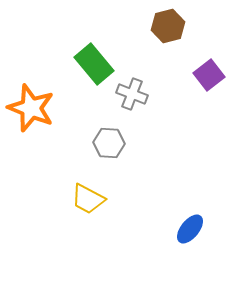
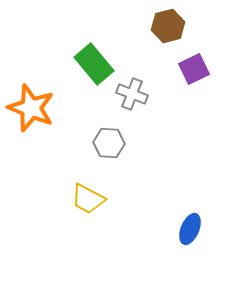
purple square: moved 15 px left, 6 px up; rotated 12 degrees clockwise
blue ellipse: rotated 16 degrees counterclockwise
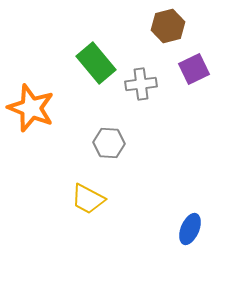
green rectangle: moved 2 px right, 1 px up
gray cross: moved 9 px right, 10 px up; rotated 28 degrees counterclockwise
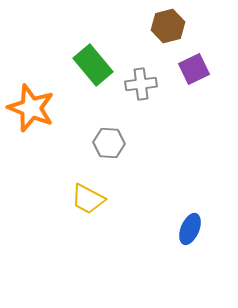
green rectangle: moved 3 px left, 2 px down
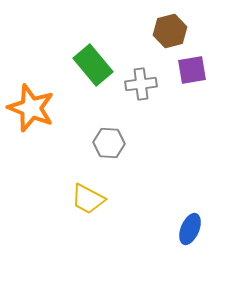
brown hexagon: moved 2 px right, 5 px down
purple square: moved 2 px left, 1 px down; rotated 16 degrees clockwise
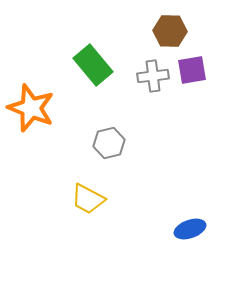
brown hexagon: rotated 16 degrees clockwise
gray cross: moved 12 px right, 8 px up
gray hexagon: rotated 16 degrees counterclockwise
blue ellipse: rotated 48 degrees clockwise
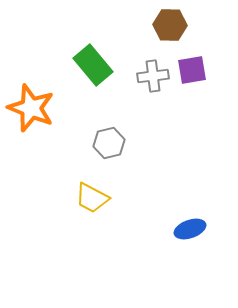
brown hexagon: moved 6 px up
yellow trapezoid: moved 4 px right, 1 px up
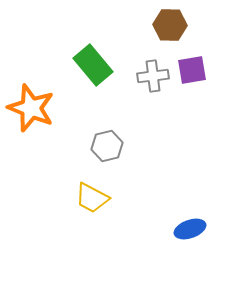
gray hexagon: moved 2 px left, 3 px down
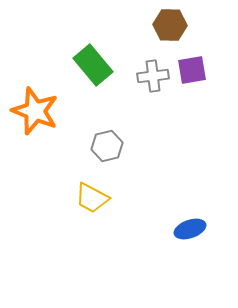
orange star: moved 4 px right, 3 px down
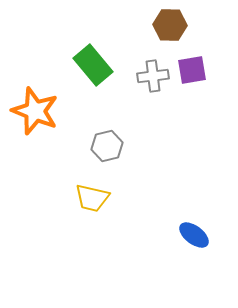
yellow trapezoid: rotated 15 degrees counterclockwise
blue ellipse: moved 4 px right, 6 px down; rotated 56 degrees clockwise
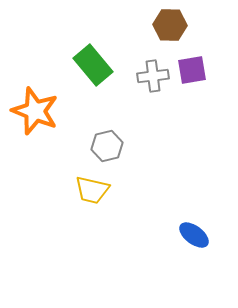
yellow trapezoid: moved 8 px up
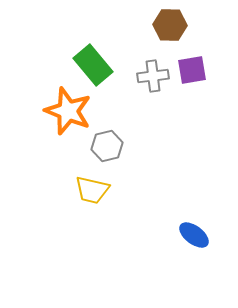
orange star: moved 33 px right
